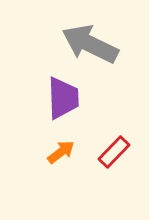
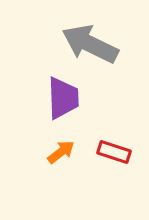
red rectangle: rotated 64 degrees clockwise
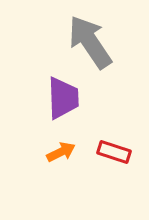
gray arrow: moved 2 px up; rotated 30 degrees clockwise
orange arrow: rotated 12 degrees clockwise
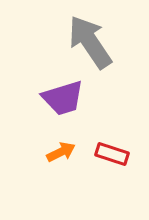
purple trapezoid: rotated 75 degrees clockwise
red rectangle: moved 2 px left, 2 px down
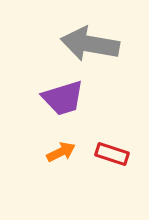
gray arrow: moved 2 px down; rotated 46 degrees counterclockwise
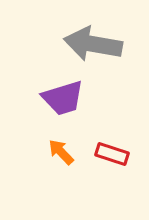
gray arrow: moved 3 px right
orange arrow: rotated 108 degrees counterclockwise
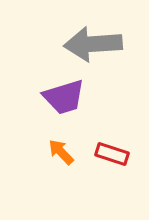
gray arrow: rotated 14 degrees counterclockwise
purple trapezoid: moved 1 px right, 1 px up
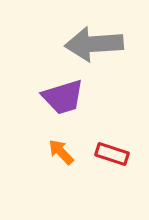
gray arrow: moved 1 px right
purple trapezoid: moved 1 px left
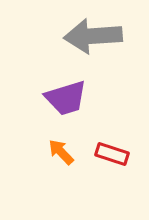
gray arrow: moved 1 px left, 8 px up
purple trapezoid: moved 3 px right, 1 px down
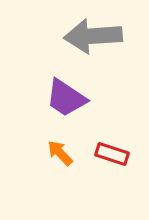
purple trapezoid: rotated 51 degrees clockwise
orange arrow: moved 1 px left, 1 px down
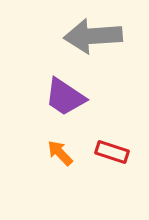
purple trapezoid: moved 1 px left, 1 px up
red rectangle: moved 2 px up
